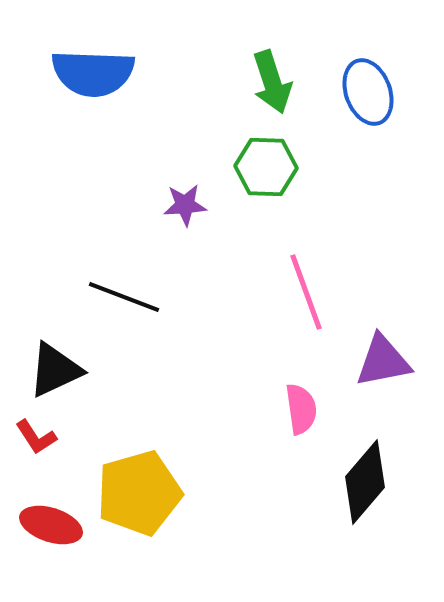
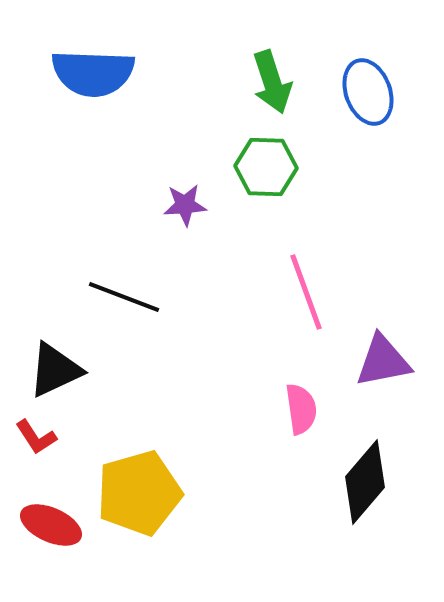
red ellipse: rotated 6 degrees clockwise
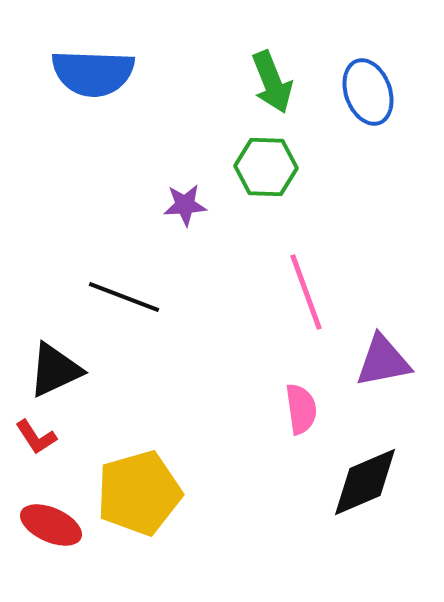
green arrow: rotated 4 degrees counterclockwise
black diamond: rotated 26 degrees clockwise
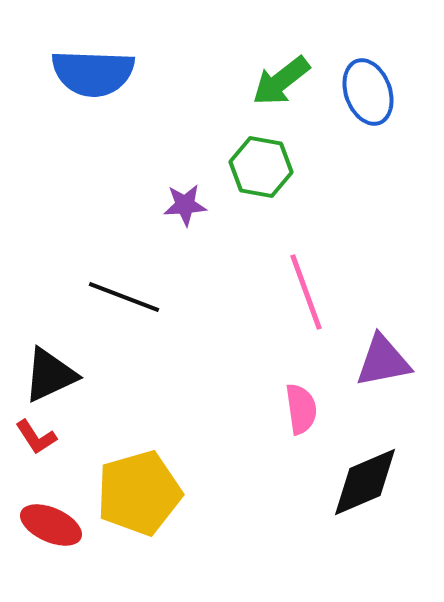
green arrow: moved 9 px right, 1 px up; rotated 74 degrees clockwise
green hexagon: moved 5 px left; rotated 8 degrees clockwise
black triangle: moved 5 px left, 5 px down
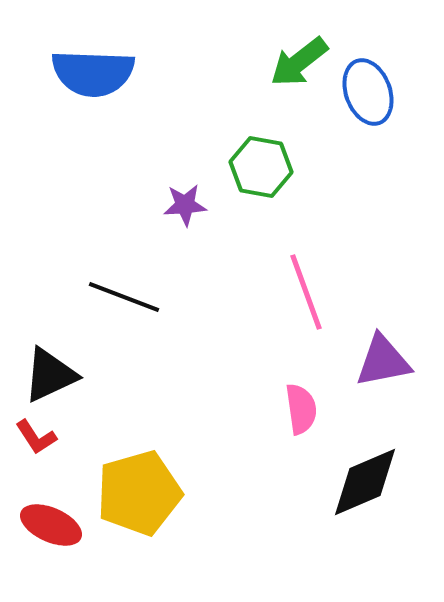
green arrow: moved 18 px right, 19 px up
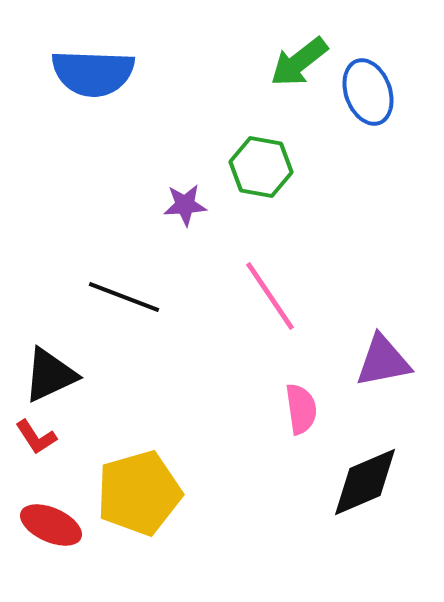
pink line: moved 36 px left, 4 px down; rotated 14 degrees counterclockwise
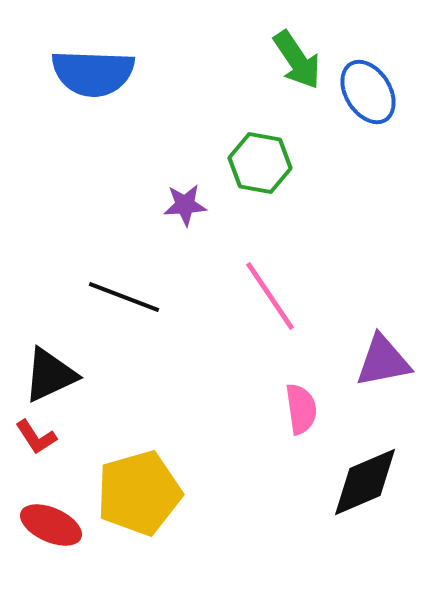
green arrow: moved 2 px left, 2 px up; rotated 86 degrees counterclockwise
blue ellipse: rotated 12 degrees counterclockwise
green hexagon: moved 1 px left, 4 px up
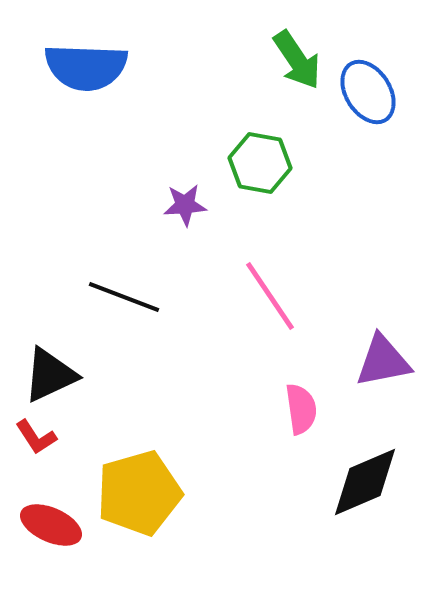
blue semicircle: moved 7 px left, 6 px up
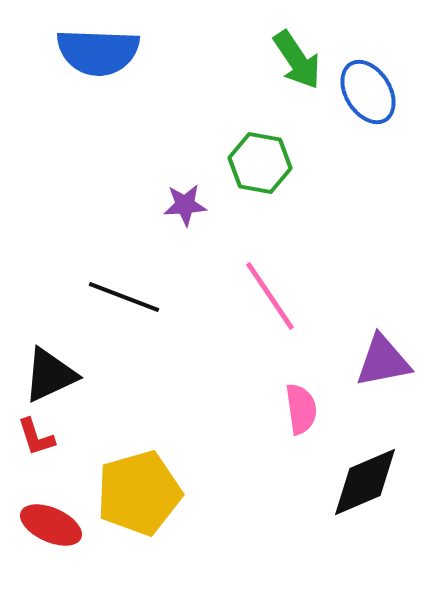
blue semicircle: moved 12 px right, 15 px up
red L-shape: rotated 15 degrees clockwise
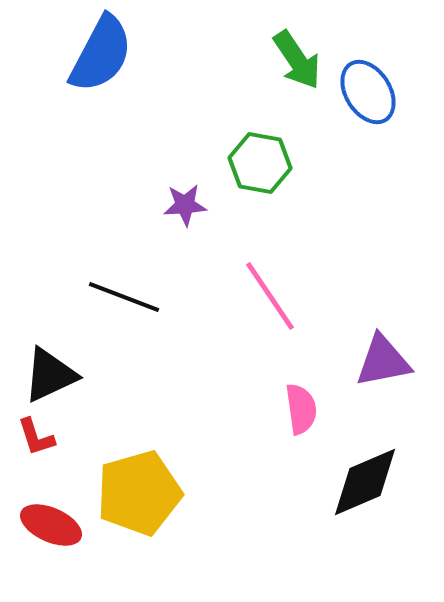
blue semicircle: moved 3 px right, 2 px down; rotated 64 degrees counterclockwise
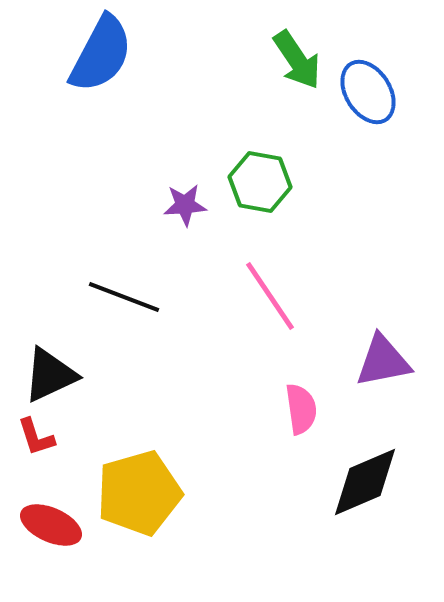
green hexagon: moved 19 px down
